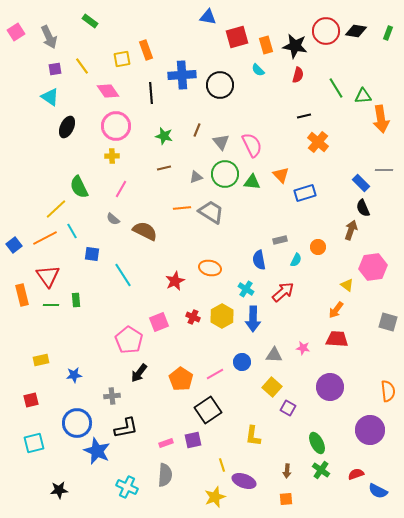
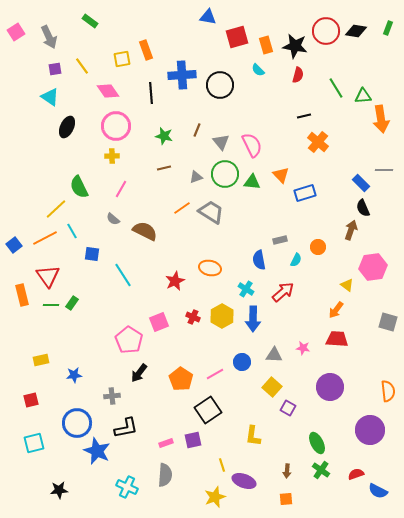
green rectangle at (388, 33): moved 5 px up
orange line at (182, 208): rotated 30 degrees counterclockwise
green rectangle at (76, 300): moved 4 px left, 3 px down; rotated 40 degrees clockwise
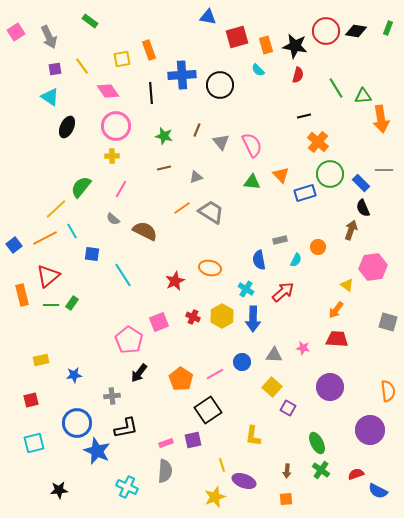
orange rectangle at (146, 50): moved 3 px right
green circle at (225, 174): moved 105 px right
green semicircle at (79, 187): moved 2 px right; rotated 65 degrees clockwise
red triangle at (48, 276): rotated 25 degrees clockwise
gray semicircle at (165, 475): moved 4 px up
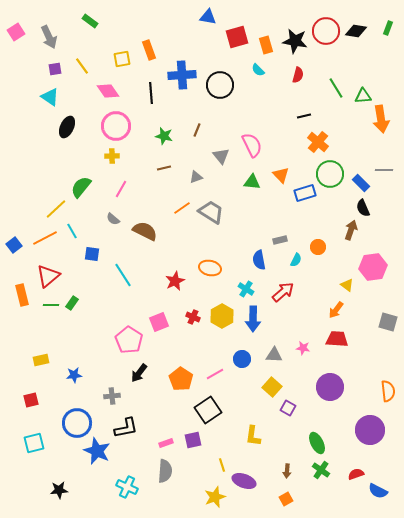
black star at (295, 46): moved 5 px up
gray triangle at (221, 142): moved 14 px down
blue circle at (242, 362): moved 3 px up
orange square at (286, 499): rotated 24 degrees counterclockwise
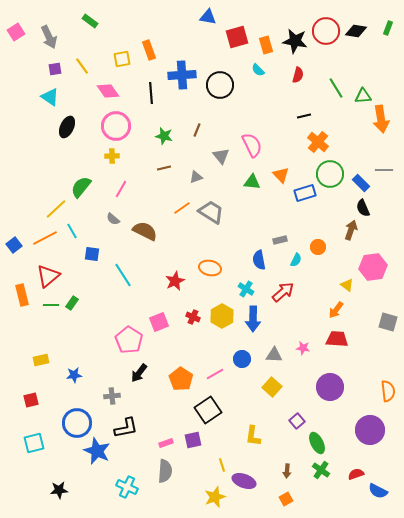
purple square at (288, 408): moved 9 px right, 13 px down; rotated 21 degrees clockwise
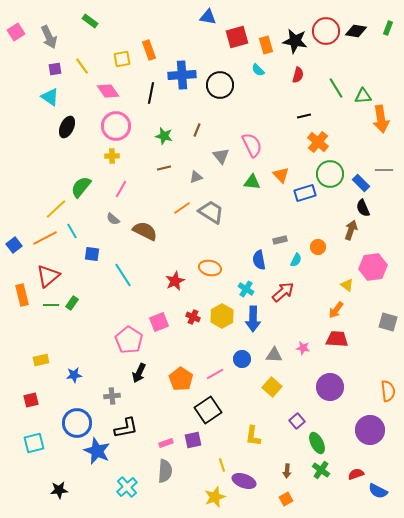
black line at (151, 93): rotated 15 degrees clockwise
black arrow at (139, 373): rotated 12 degrees counterclockwise
cyan cross at (127, 487): rotated 25 degrees clockwise
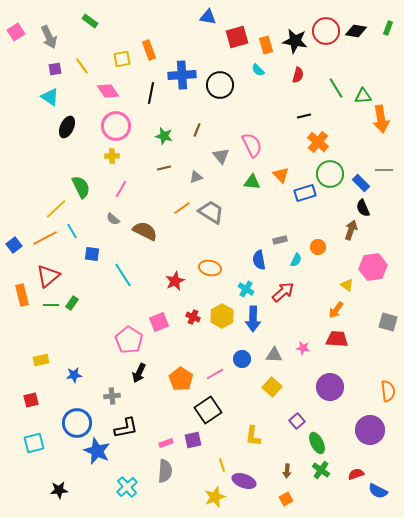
green semicircle at (81, 187): rotated 115 degrees clockwise
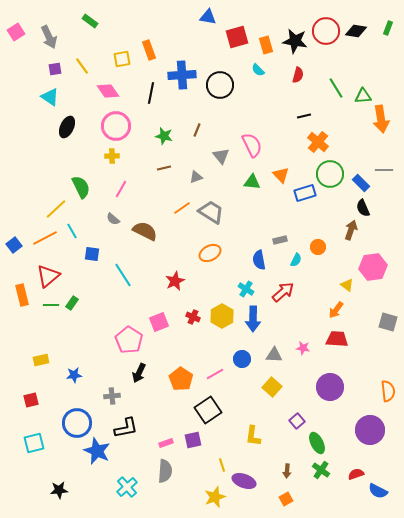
orange ellipse at (210, 268): moved 15 px up; rotated 40 degrees counterclockwise
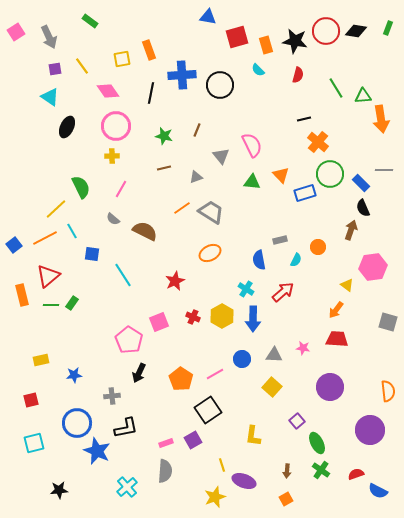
black line at (304, 116): moved 3 px down
purple square at (193, 440): rotated 18 degrees counterclockwise
